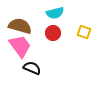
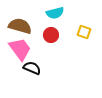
red circle: moved 2 px left, 2 px down
pink trapezoid: moved 3 px down
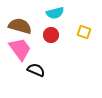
black semicircle: moved 4 px right, 2 px down
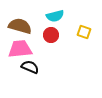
cyan semicircle: moved 3 px down
pink trapezoid: rotated 60 degrees counterclockwise
black semicircle: moved 6 px left, 3 px up
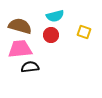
black semicircle: rotated 30 degrees counterclockwise
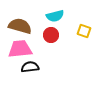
yellow square: moved 1 px up
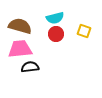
cyan semicircle: moved 2 px down
red circle: moved 5 px right, 1 px up
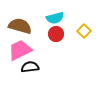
yellow square: rotated 24 degrees clockwise
pink trapezoid: moved 1 px down; rotated 20 degrees counterclockwise
